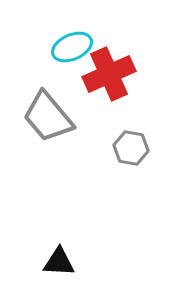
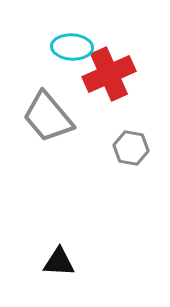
cyan ellipse: rotated 27 degrees clockwise
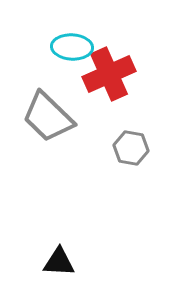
gray trapezoid: rotated 6 degrees counterclockwise
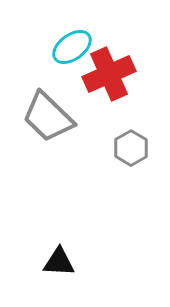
cyan ellipse: rotated 39 degrees counterclockwise
gray hexagon: rotated 20 degrees clockwise
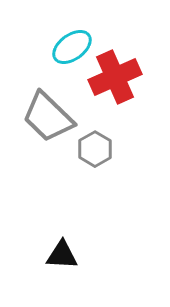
red cross: moved 6 px right, 3 px down
gray hexagon: moved 36 px left, 1 px down
black triangle: moved 3 px right, 7 px up
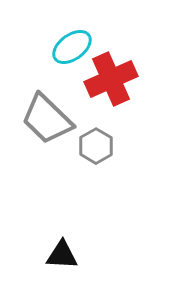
red cross: moved 4 px left, 2 px down
gray trapezoid: moved 1 px left, 2 px down
gray hexagon: moved 1 px right, 3 px up
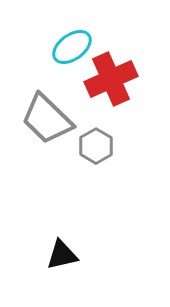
black triangle: rotated 16 degrees counterclockwise
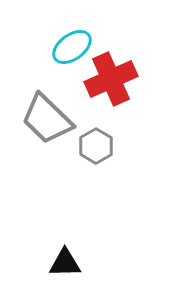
black triangle: moved 3 px right, 8 px down; rotated 12 degrees clockwise
